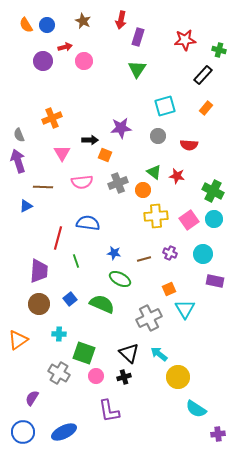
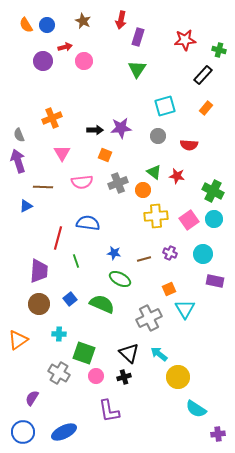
black arrow at (90, 140): moved 5 px right, 10 px up
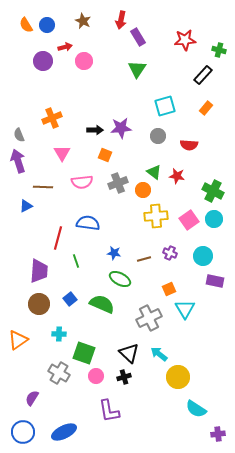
purple rectangle at (138, 37): rotated 48 degrees counterclockwise
cyan circle at (203, 254): moved 2 px down
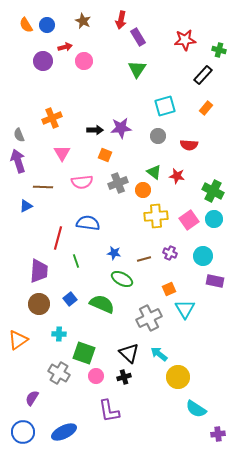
green ellipse at (120, 279): moved 2 px right
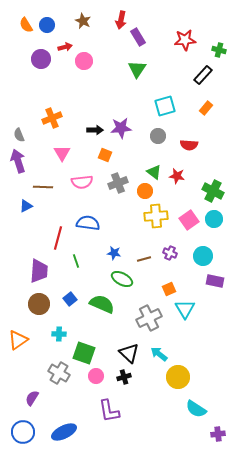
purple circle at (43, 61): moved 2 px left, 2 px up
orange circle at (143, 190): moved 2 px right, 1 px down
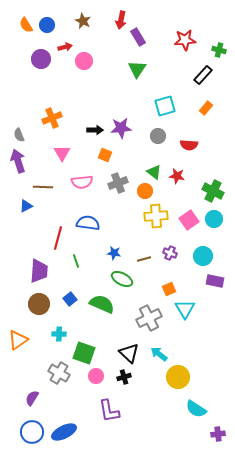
blue circle at (23, 432): moved 9 px right
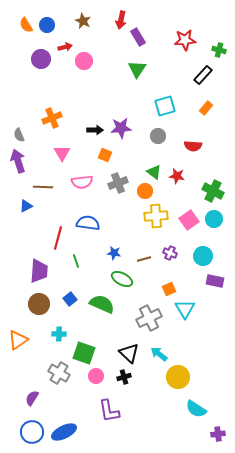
red semicircle at (189, 145): moved 4 px right, 1 px down
